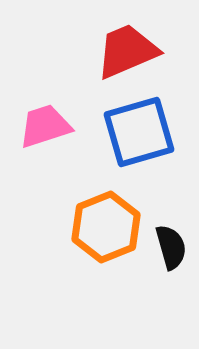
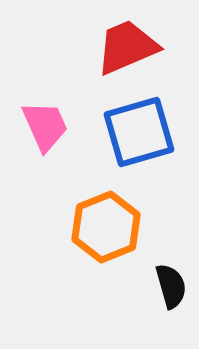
red trapezoid: moved 4 px up
pink trapezoid: rotated 84 degrees clockwise
black semicircle: moved 39 px down
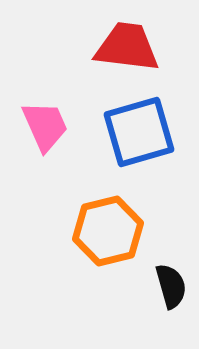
red trapezoid: rotated 30 degrees clockwise
orange hexagon: moved 2 px right, 4 px down; rotated 8 degrees clockwise
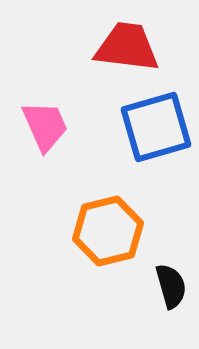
blue square: moved 17 px right, 5 px up
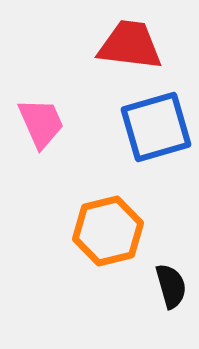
red trapezoid: moved 3 px right, 2 px up
pink trapezoid: moved 4 px left, 3 px up
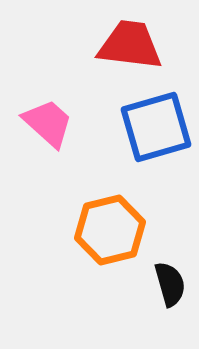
pink trapezoid: moved 7 px right; rotated 24 degrees counterclockwise
orange hexagon: moved 2 px right, 1 px up
black semicircle: moved 1 px left, 2 px up
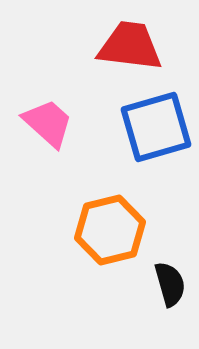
red trapezoid: moved 1 px down
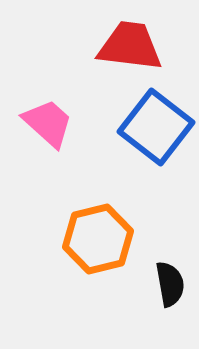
blue square: rotated 36 degrees counterclockwise
orange hexagon: moved 12 px left, 9 px down
black semicircle: rotated 6 degrees clockwise
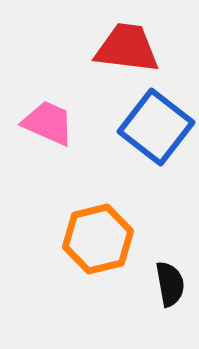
red trapezoid: moved 3 px left, 2 px down
pink trapezoid: rotated 18 degrees counterclockwise
